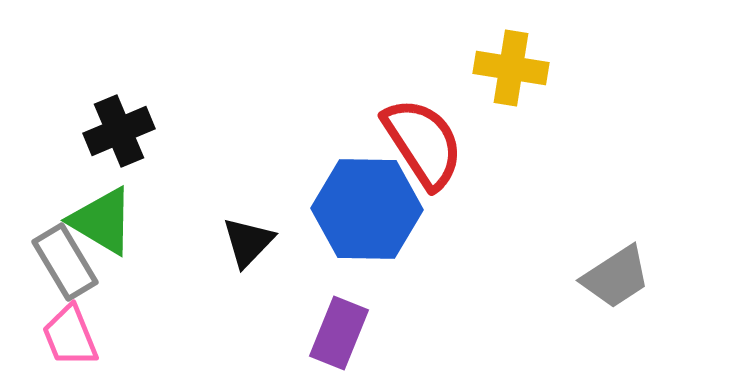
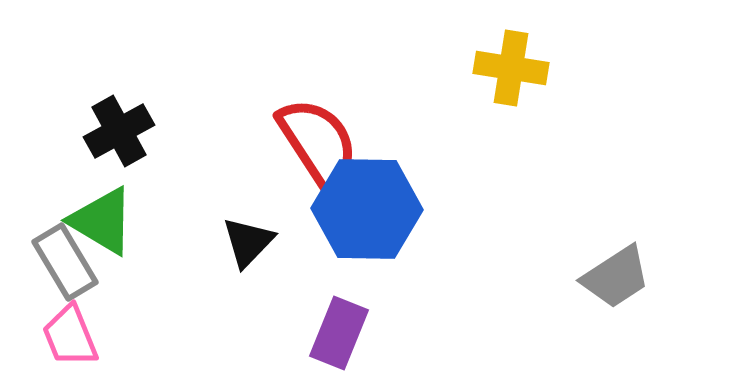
black cross: rotated 6 degrees counterclockwise
red semicircle: moved 105 px left
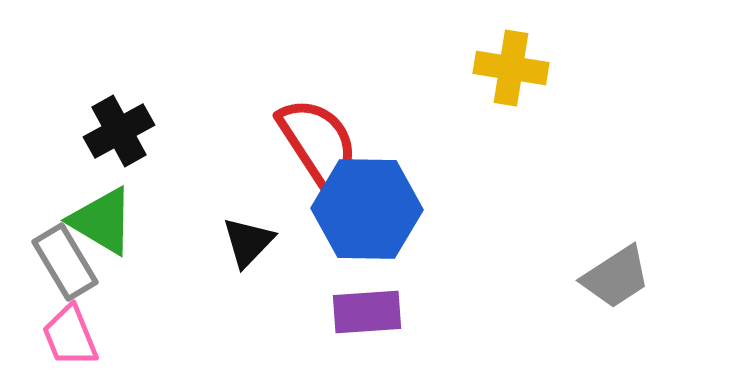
purple rectangle: moved 28 px right, 21 px up; rotated 64 degrees clockwise
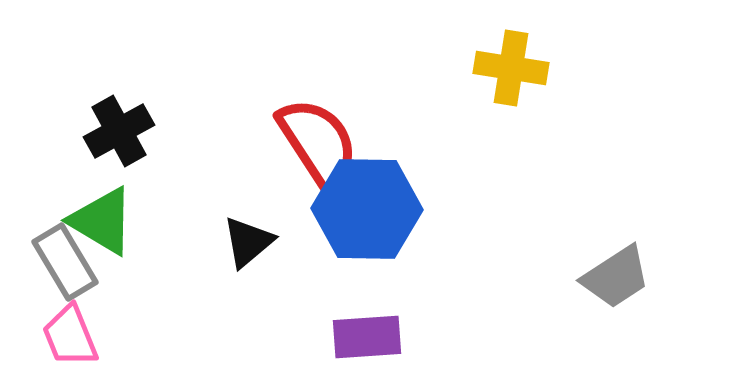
black triangle: rotated 6 degrees clockwise
purple rectangle: moved 25 px down
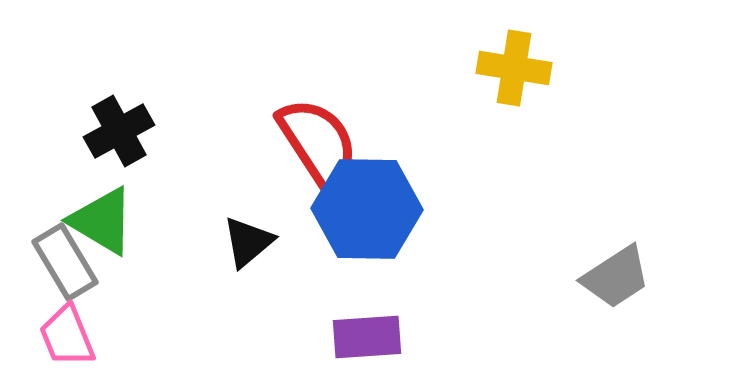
yellow cross: moved 3 px right
pink trapezoid: moved 3 px left
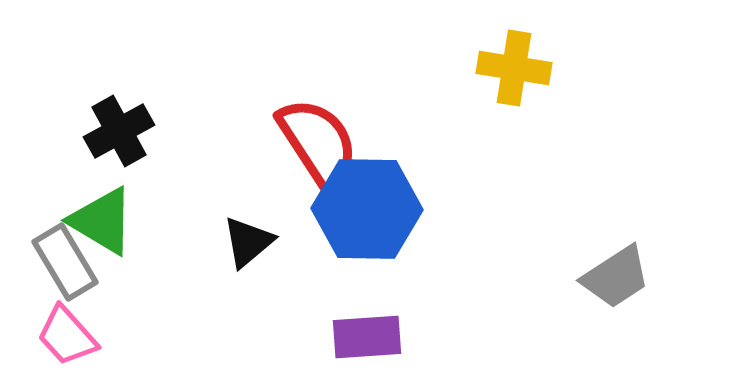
pink trapezoid: rotated 20 degrees counterclockwise
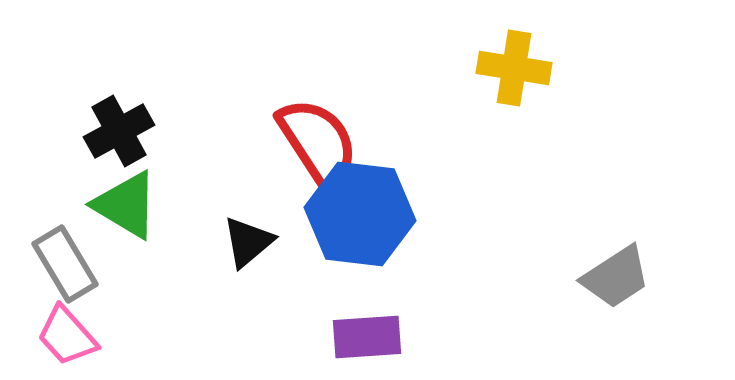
blue hexagon: moved 7 px left, 5 px down; rotated 6 degrees clockwise
green triangle: moved 24 px right, 16 px up
gray rectangle: moved 2 px down
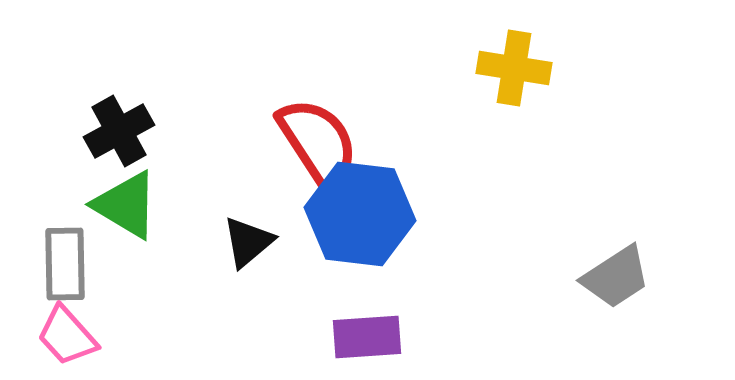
gray rectangle: rotated 30 degrees clockwise
